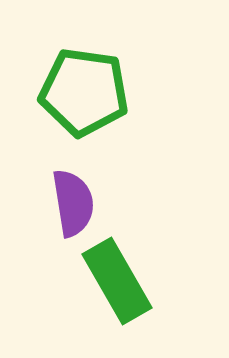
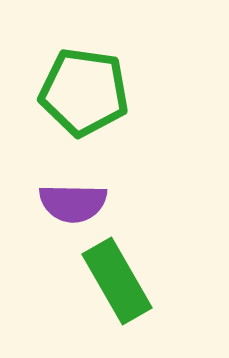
purple semicircle: rotated 100 degrees clockwise
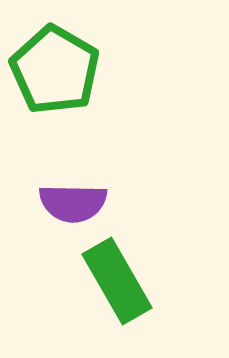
green pentagon: moved 29 px left, 22 px up; rotated 22 degrees clockwise
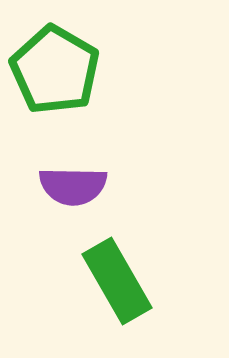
purple semicircle: moved 17 px up
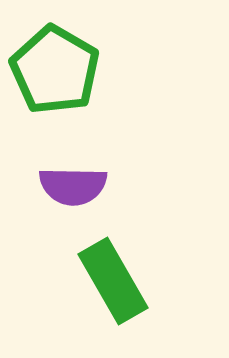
green rectangle: moved 4 px left
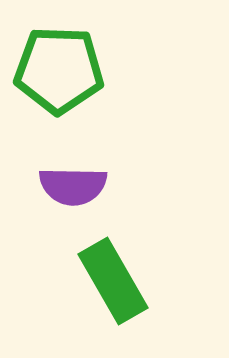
green pentagon: moved 4 px right; rotated 28 degrees counterclockwise
